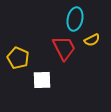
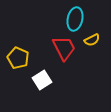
white square: rotated 30 degrees counterclockwise
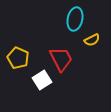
red trapezoid: moved 3 px left, 11 px down
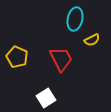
yellow pentagon: moved 1 px left, 1 px up
white square: moved 4 px right, 18 px down
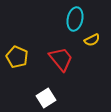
red trapezoid: rotated 12 degrees counterclockwise
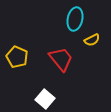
white square: moved 1 px left, 1 px down; rotated 18 degrees counterclockwise
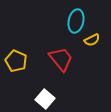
cyan ellipse: moved 1 px right, 2 px down
yellow pentagon: moved 1 px left, 4 px down
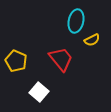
white square: moved 6 px left, 7 px up
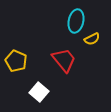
yellow semicircle: moved 1 px up
red trapezoid: moved 3 px right, 1 px down
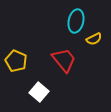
yellow semicircle: moved 2 px right
